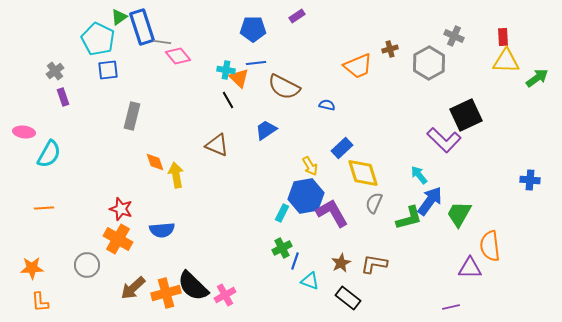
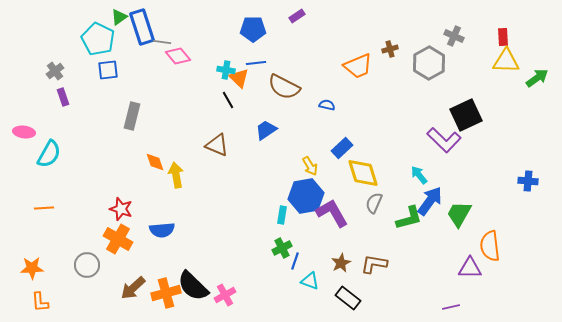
blue cross at (530, 180): moved 2 px left, 1 px down
cyan rectangle at (282, 213): moved 2 px down; rotated 18 degrees counterclockwise
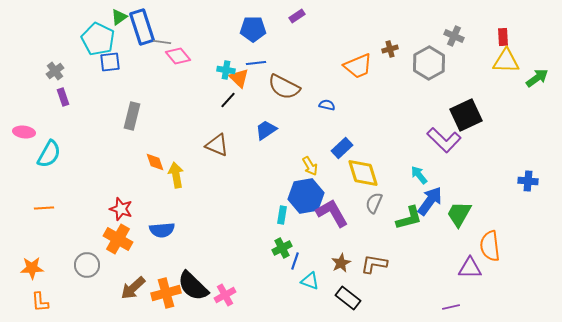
blue square at (108, 70): moved 2 px right, 8 px up
black line at (228, 100): rotated 72 degrees clockwise
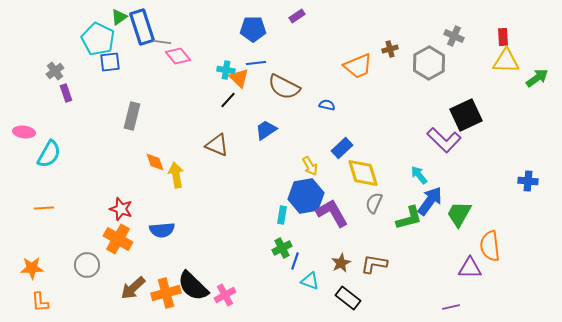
purple rectangle at (63, 97): moved 3 px right, 4 px up
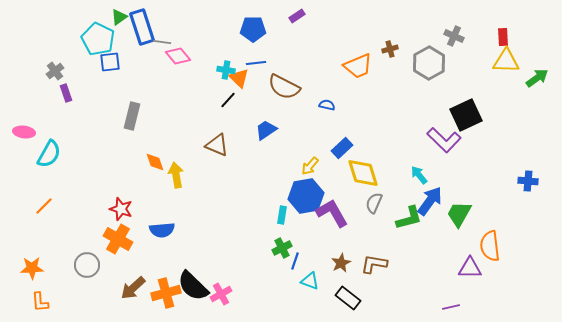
yellow arrow at (310, 166): rotated 72 degrees clockwise
orange line at (44, 208): moved 2 px up; rotated 42 degrees counterclockwise
pink cross at (225, 295): moved 4 px left, 1 px up
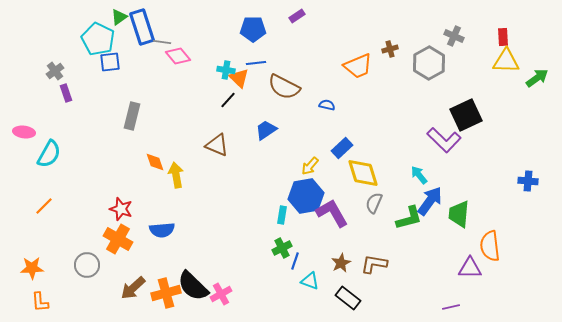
green trapezoid at (459, 214): rotated 24 degrees counterclockwise
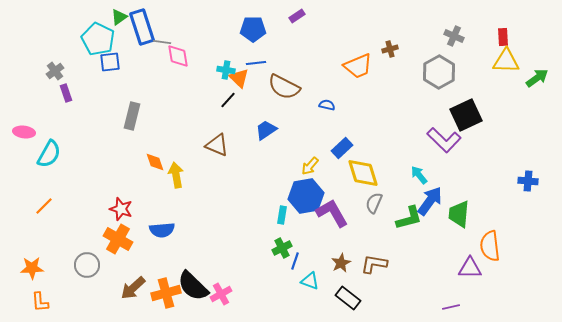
pink diamond at (178, 56): rotated 30 degrees clockwise
gray hexagon at (429, 63): moved 10 px right, 9 px down
